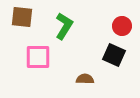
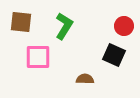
brown square: moved 1 px left, 5 px down
red circle: moved 2 px right
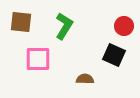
pink square: moved 2 px down
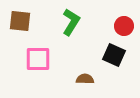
brown square: moved 1 px left, 1 px up
green L-shape: moved 7 px right, 4 px up
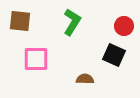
green L-shape: moved 1 px right
pink square: moved 2 px left
